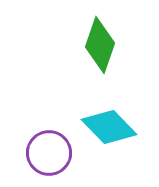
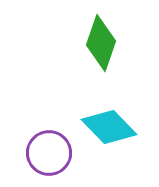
green diamond: moved 1 px right, 2 px up
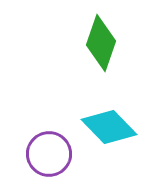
purple circle: moved 1 px down
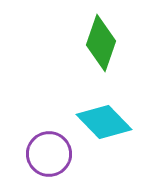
cyan diamond: moved 5 px left, 5 px up
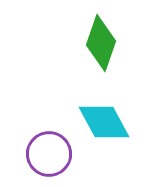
cyan diamond: rotated 16 degrees clockwise
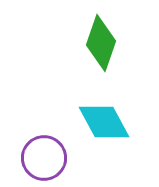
purple circle: moved 5 px left, 4 px down
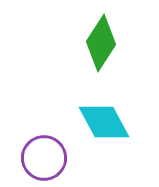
green diamond: rotated 14 degrees clockwise
